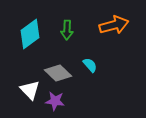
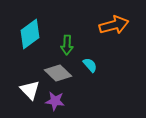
green arrow: moved 15 px down
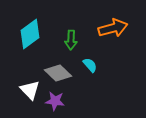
orange arrow: moved 1 px left, 3 px down
green arrow: moved 4 px right, 5 px up
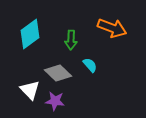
orange arrow: moved 1 px left; rotated 36 degrees clockwise
